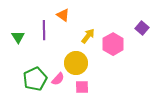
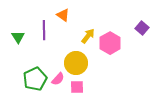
pink hexagon: moved 3 px left, 1 px up
pink square: moved 5 px left
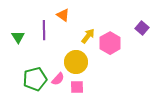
yellow circle: moved 1 px up
green pentagon: rotated 10 degrees clockwise
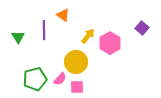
pink semicircle: moved 2 px right
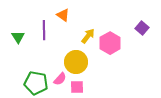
green pentagon: moved 1 px right, 4 px down; rotated 25 degrees clockwise
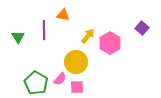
orange triangle: rotated 24 degrees counterclockwise
green pentagon: rotated 20 degrees clockwise
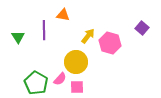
pink hexagon: rotated 15 degrees counterclockwise
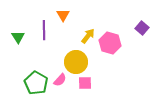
orange triangle: rotated 48 degrees clockwise
pink semicircle: moved 1 px down
pink square: moved 8 px right, 4 px up
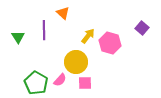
orange triangle: moved 2 px up; rotated 16 degrees counterclockwise
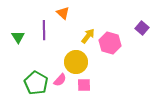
pink square: moved 1 px left, 2 px down
